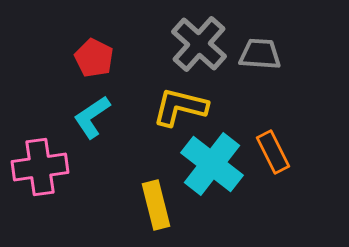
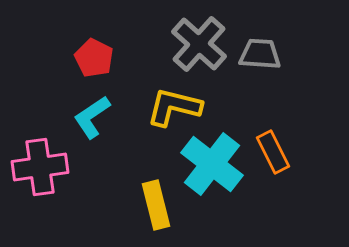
yellow L-shape: moved 6 px left
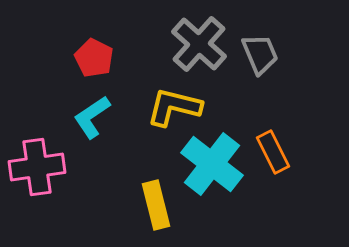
gray trapezoid: rotated 63 degrees clockwise
pink cross: moved 3 px left
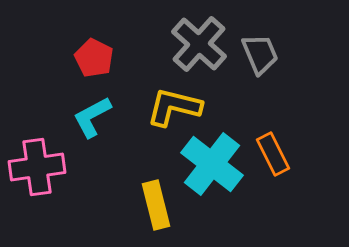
cyan L-shape: rotated 6 degrees clockwise
orange rectangle: moved 2 px down
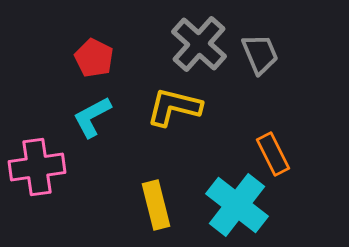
cyan cross: moved 25 px right, 41 px down
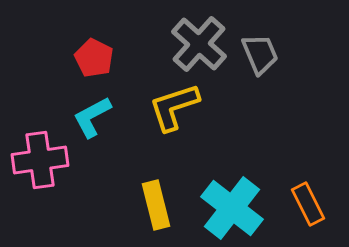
yellow L-shape: rotated 32 degrees counterclockwise
orange rectangle: moved 35 px right, 50 px down
pink cross: moved 3 px right, 7 px up
cyan cross: moved 5 px left, 3 px down
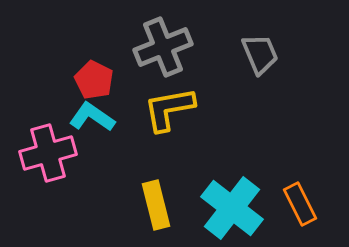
gray cross: moved 36 px left, 3 px down; rotated 26 degrees clockwise
red pentagon: moved 22 px down
yellow L-shape: moved 5 px left, 2 px down; rotated 8 degrees clockwise
cyan L-shape: rotated 63 degrees clockwise
pink cross: moved 8 px right, 7 px up; rotated 8 degrees counterclockwise
orange rectangle: moved 8 px left
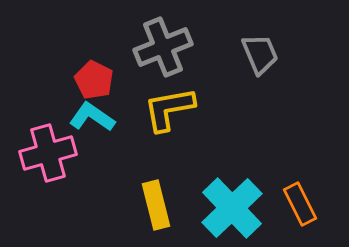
cyan cross: rotated 8 degrees clockwise
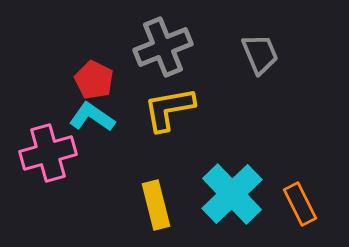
cyan cross: moved 14 px up
